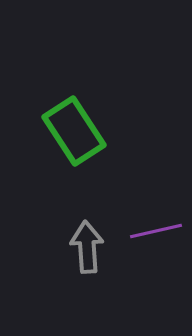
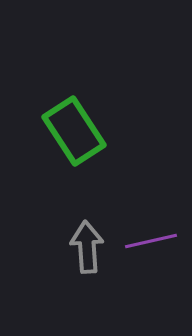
purple line: moved 5 px left, 10 px down
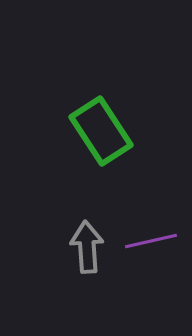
green rectangle: moved 27 px right
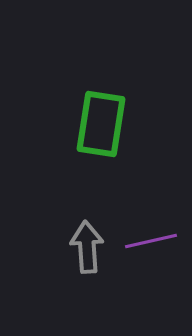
green rectangle: moved 7 px up; rotated 42 degrees clockwise
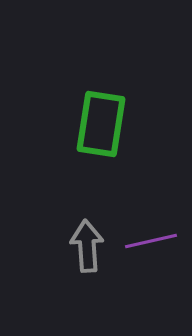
gray arrow: moved 1 px up
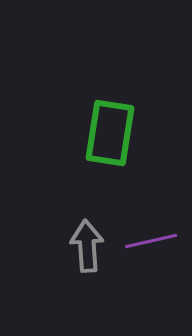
green rectangle: moved 9 px right, 9 px down
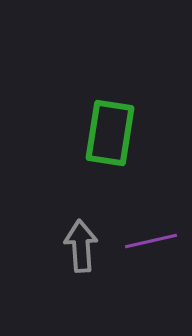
gray arrow: moved 6 px left
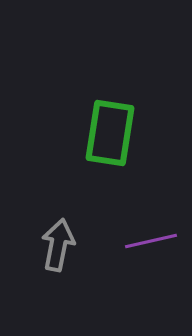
gray arrow: moved 23 px left, 1 px up; rotated 15 degrees clockwise
